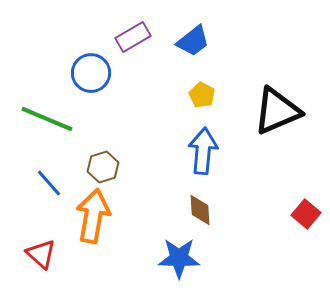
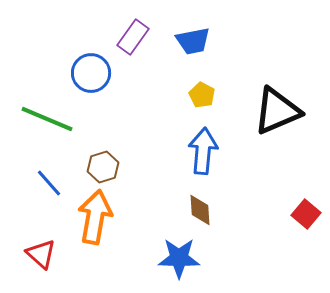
purple rectangle: rotated 24 degrees counterclockwise
blue trapezoid: rotated 27 degrees clockwise
orange arrow: moved 2 px right, 1 px down
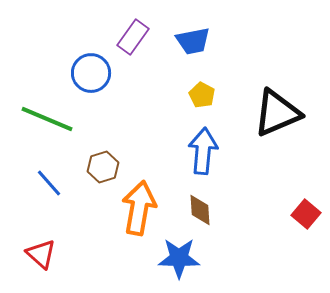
black triangle: moved 2 px down
orange arrow: moved 44 px right, 9 px up
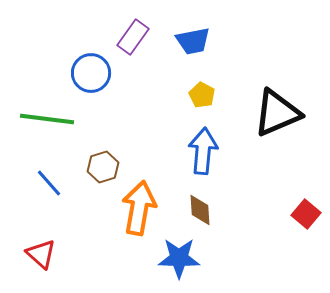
green line: rotated 16 degrees counterclockwise
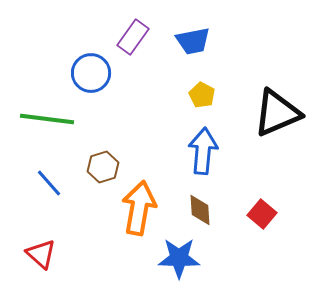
red square: moved 44 px left
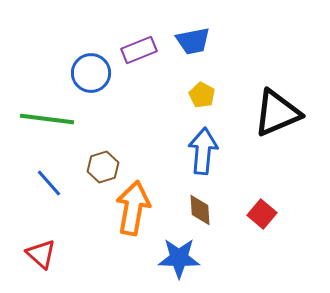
purple rectangle: moved 6 px right, 13 px down; rotated 32 degrees clockwise
orange arrow: moved 6 px left
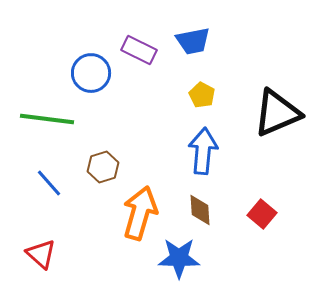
purple rectangle: rotated 48 degrees clockwise
orange arrow: moved 7 px right, 5 px down; rotated 6 degrees clockwise
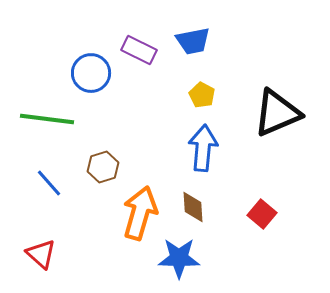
blue arrow: moved 3 px up
brown diamond: moved 7 px left, 3 px up
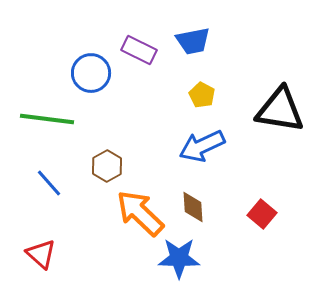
black triangle: moved 3 px right, 3 px up; rotated 32 degrees clockwise
blue arrow: moved 1 px left, 2 px up; rotated 120 degrees counterclockwise
brown hexagon: moved 4 px right, 1 px up; rotated 12 degrees counterclockwise
orange arrow: rotated 62 degrees counterclockwise
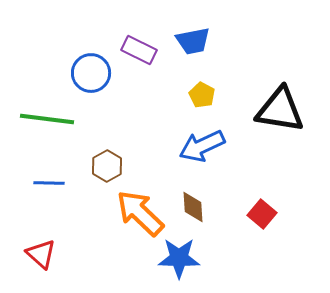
blue line: rotated 48 degrees counterclockwise
